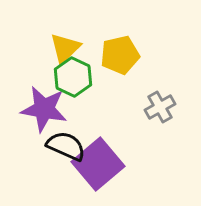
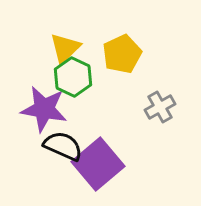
yellow pentagon: moved 2 px right, 1 px up; rotated 12 degrees counterclockwise
black semicircle: moved 3 px left
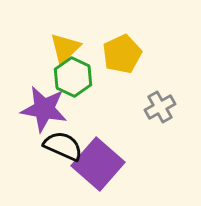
purple square: rotated 9 degrees counterclockwise
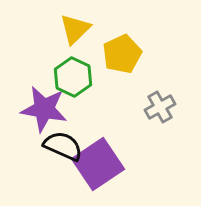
yellow triangle: moved 10 px right, 19 px up
purple square: rotated 15 degrees clockwise
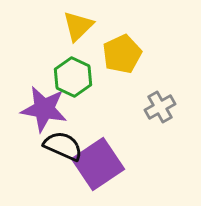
yellow triangle: moved 3 px right, 3 px up
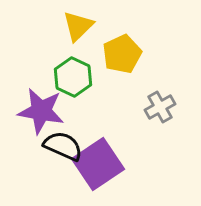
purple star: moved 3 px left, 2 px down
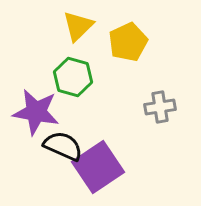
yellow pentagon: moved 6 px right, 12 px up
green hexagon: rotated 9 degrees counterclockwise
gray cross: rotated 20 degrees clockwise
purple star: moved 5 px left, 1 px down
purple square: moved 3 px down
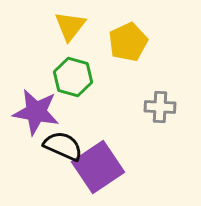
yellow triangle: moved 8 px left; rotated 8 degrees counterclockwise
gray cross: rotated 12 degrees clockwise
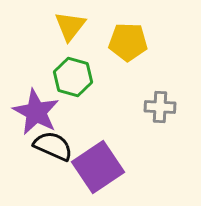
yellow pentagon: rotated 27 degrees clockwise
purple star: rotated 18 degrees clockwise
black semicircle: moved 10 px left
